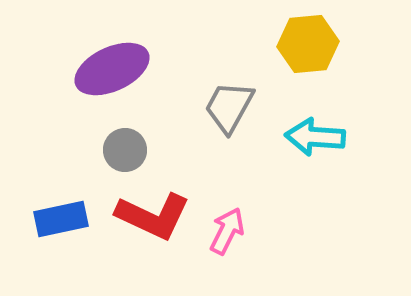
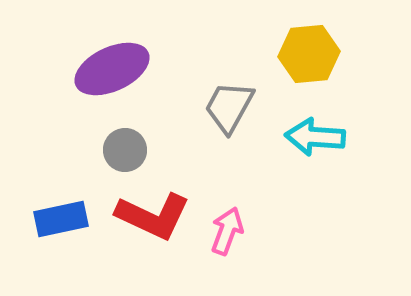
yellow hexagon: moved 1 px right, 10 px down
pink arrow: rotated 6 degrees counterclockwise
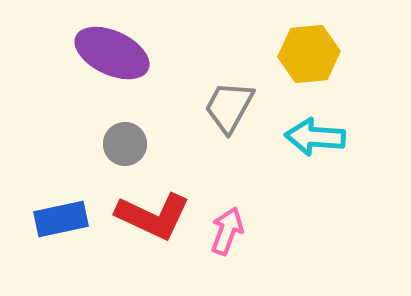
purple ellipse: moved 16 px up; rotated 50 degrees clockwise
gray circle: moved 6 px up
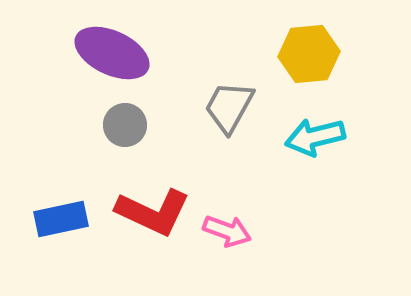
cyan arrow: rotated 18 degrees counterclockwise
gray circle: moved 19 px up
red L-shape: moved 4 px up
pink arrow: rotated 90 degrees clockwise
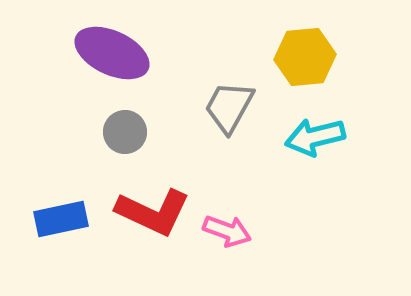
yellow hexagon: moved 4 px left, 3 px down
gray circle: moved 7 px down
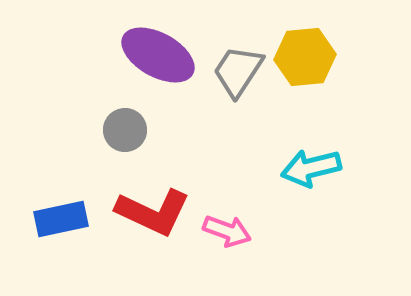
purple ellipse: moved 46 px right, 2 px down; rotated 4 degrees clockwise
gray trapezoid: moved 9 px right, 36 px up; rotated 4 degrees clockwise
gray circle: moved 2 px up
cyan arrow: moved 4 px left, 31 px down
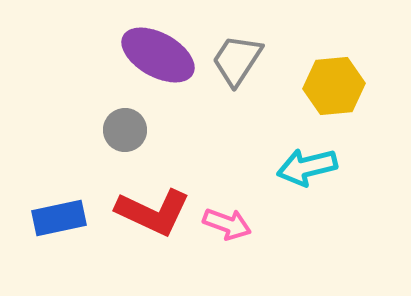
yellow hexagon: moved 29 px right, 29 px down
gray trapezoid: moved 1 px left, 11 px up
cyan arrow: moved 4 px left, 1 px up
blue rectangle: moved 2 px left, 1 px up
pink arrow: moved 7 px up
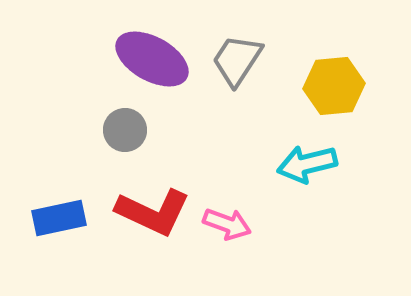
purple ellipse: moved 6 px left, 4 px down
cyan arrow: moved 3 px up
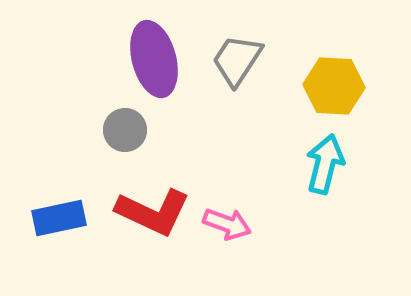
purple ellipse: moved 2 px right; rotated 46 degrees clockwise
yellow hexagon: rotated 8 degrees clockwise
cyan arrow: moved 18 px right; rotated 118 degrees clockwise
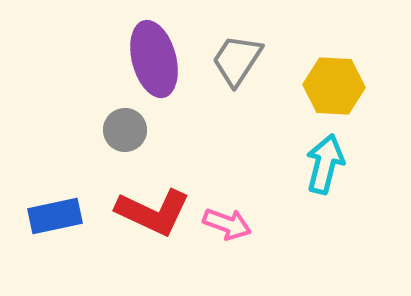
blue rectangle: moved 4 px left, 2 px up
